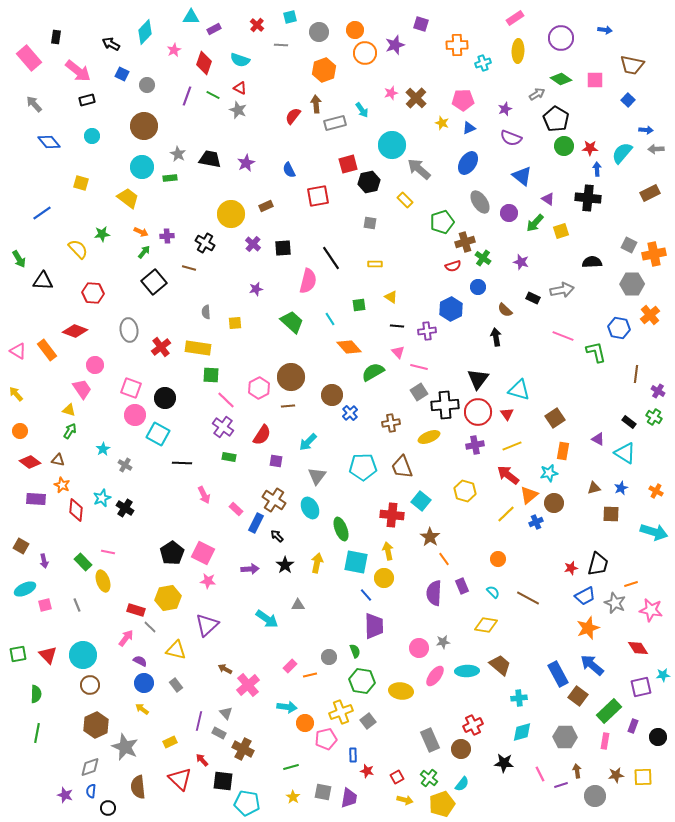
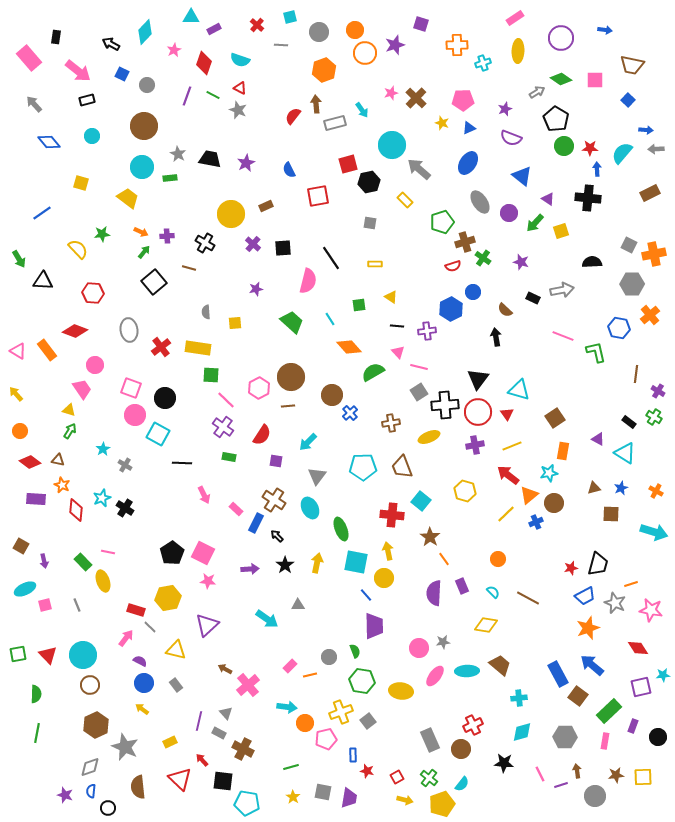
gray arrow at (537, 94): moved 2 px up
blue circle at (478, 287): moved 5 px left, 5 px down
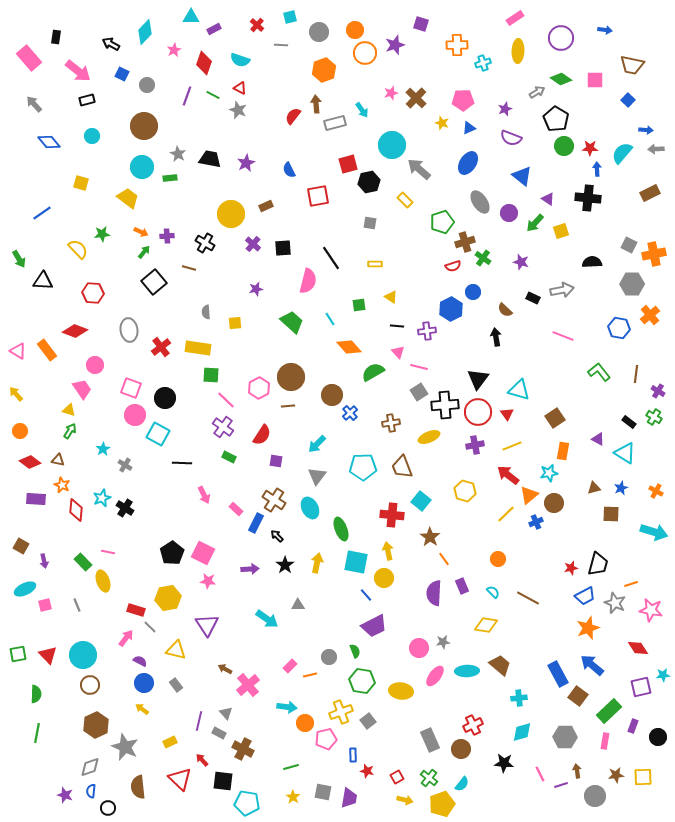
green L-shape at (596, 352): moved 3 px right, 20 px down; rotated 25 degrees counterclockwise
cyan arrow at (308, 442): moved 9 px right, 2 px down
green rectangle at (229, 457): rotated 16 degrees clockwise
purple triangle at (207, 625): rotated 20 degrees counterclockwise
purple trapezoid at (374, 626): rotated 64 degrees clockwise
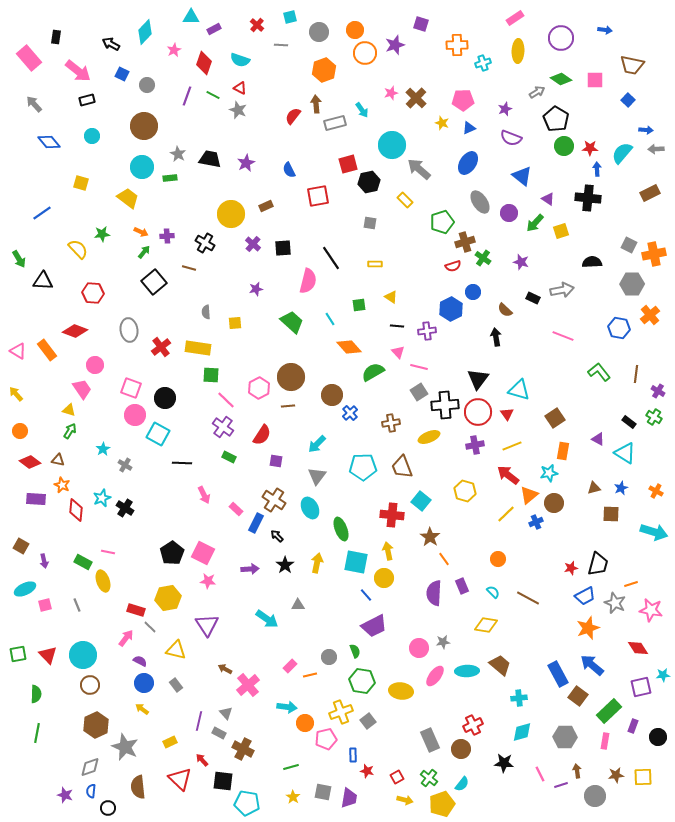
green rectangle at (83, 562): rotated 18 degrees counterclockwise
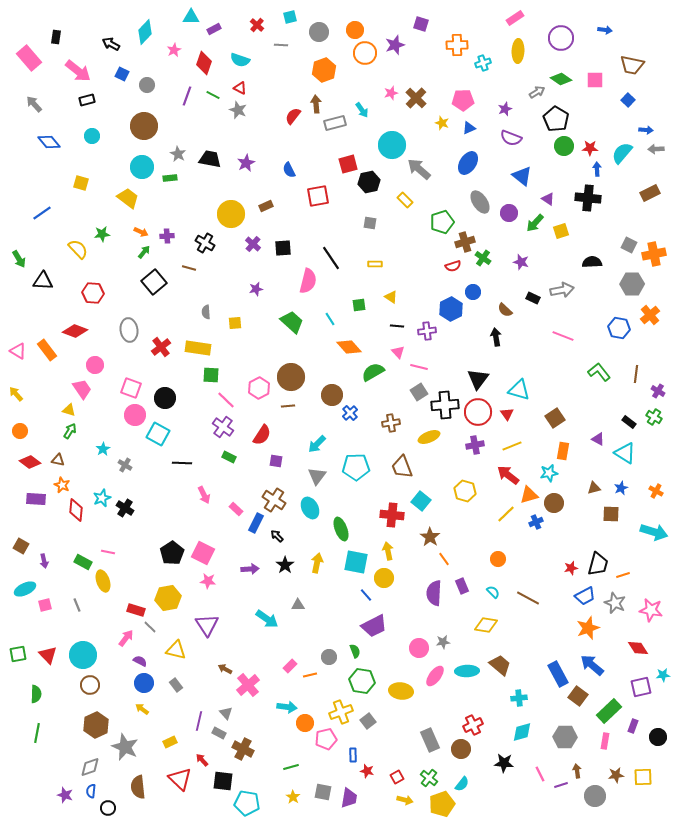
cyan pentagon at (363, 467): moved 7 px left
orange triangle at (529, 495): rotated 24 degrees clockwise
orange line at (631, 584): moved 8 px left, 9 px up
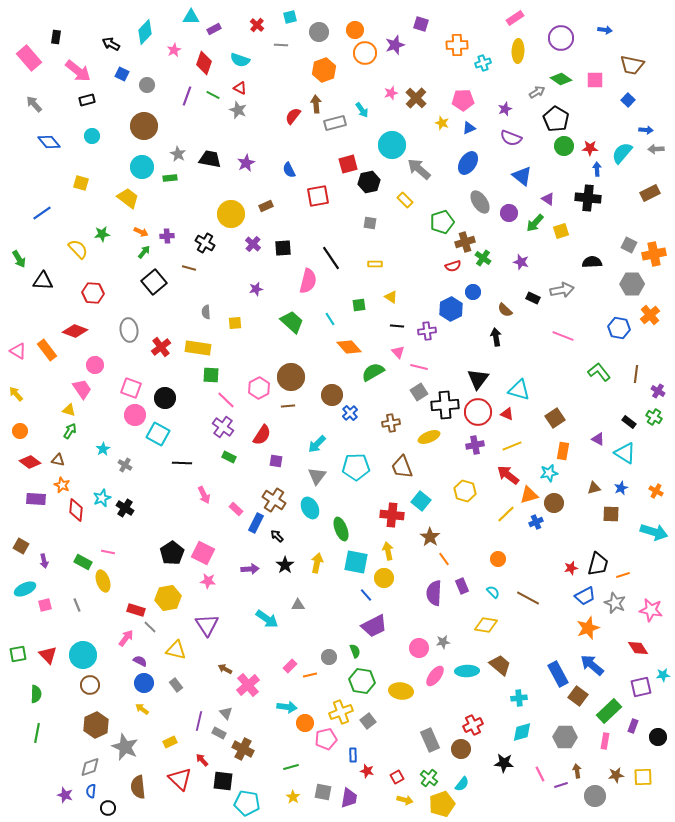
red triangle at (507, 414): rotated 32 degrees counterclockwise
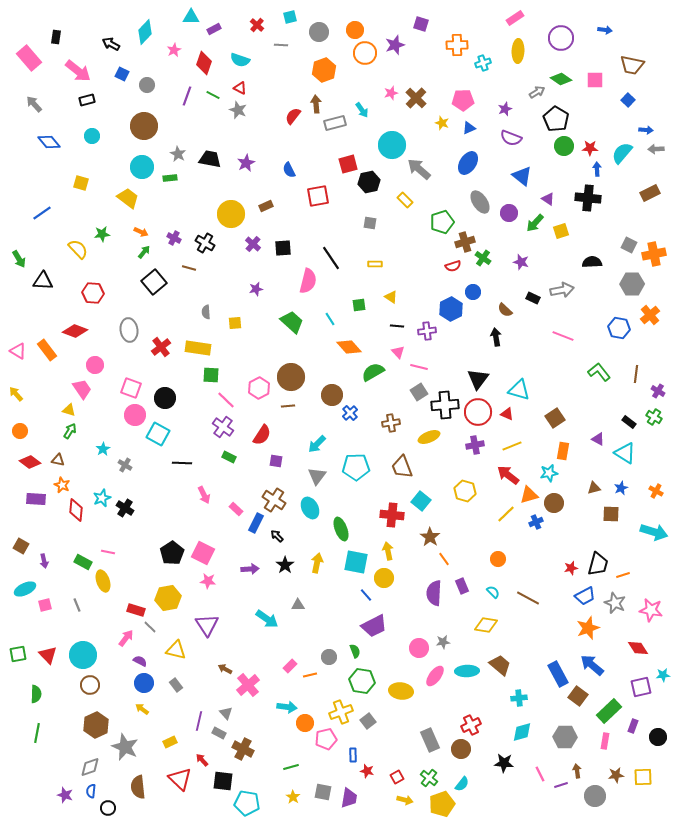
purple cross at (167, 236): moved 7 px right, 2 px down; rotated 32 degrees clockwise
red cross at (473, 725): moved 2 px left
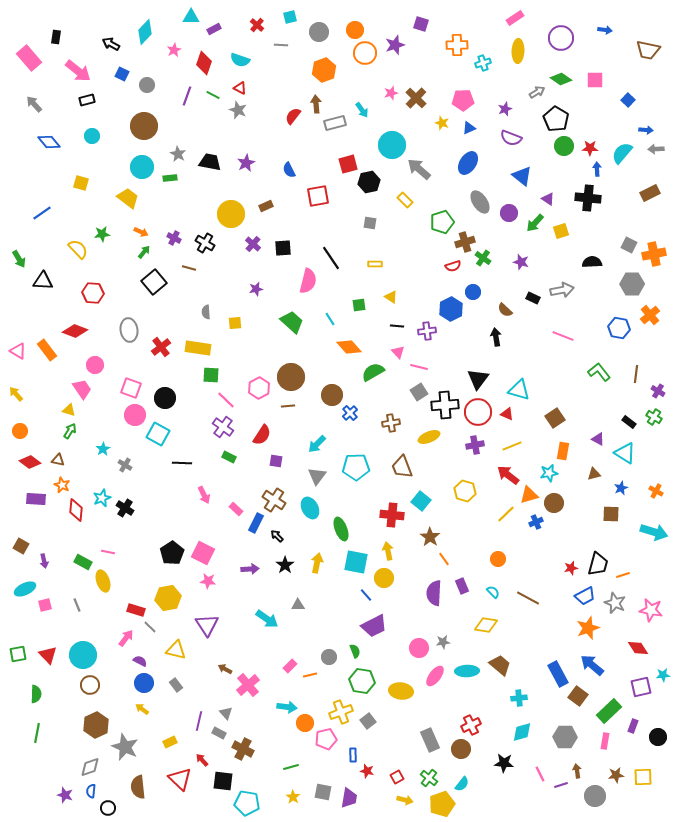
brown trapezoid at (632, 65): moved 16 px right, 15 px up
black trapezoid at (210, 159): moved 3 px down
brown triangle at (594, 488): moved 14 px up
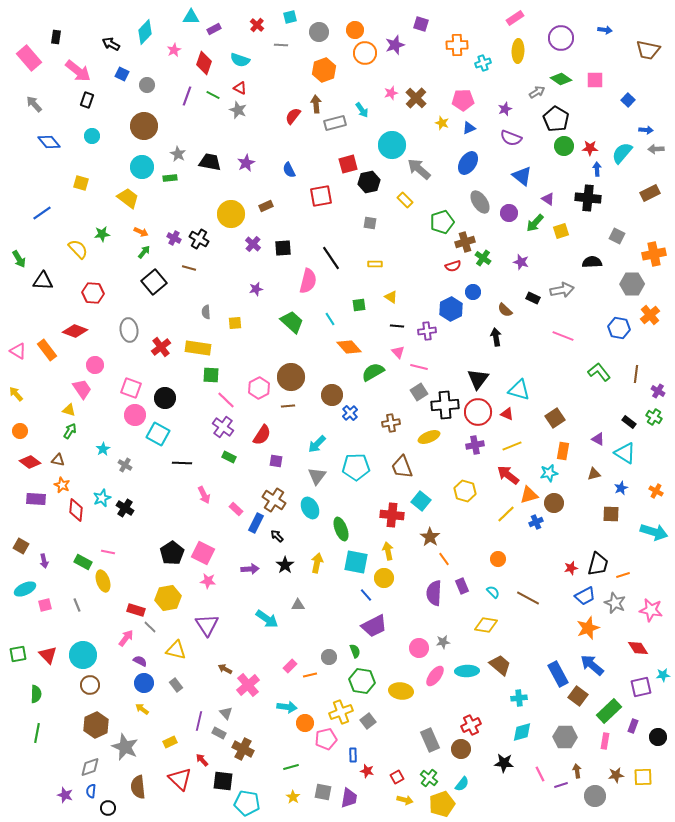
black rectangle at (87, 100): rotated 56 degrees counterclockwise
red square at (318, 196): moved 3 px right
black cross at (205, 243): moved 6 px left, 4 px up
gray square at (629, 245): moved 12 px left, 9 px up
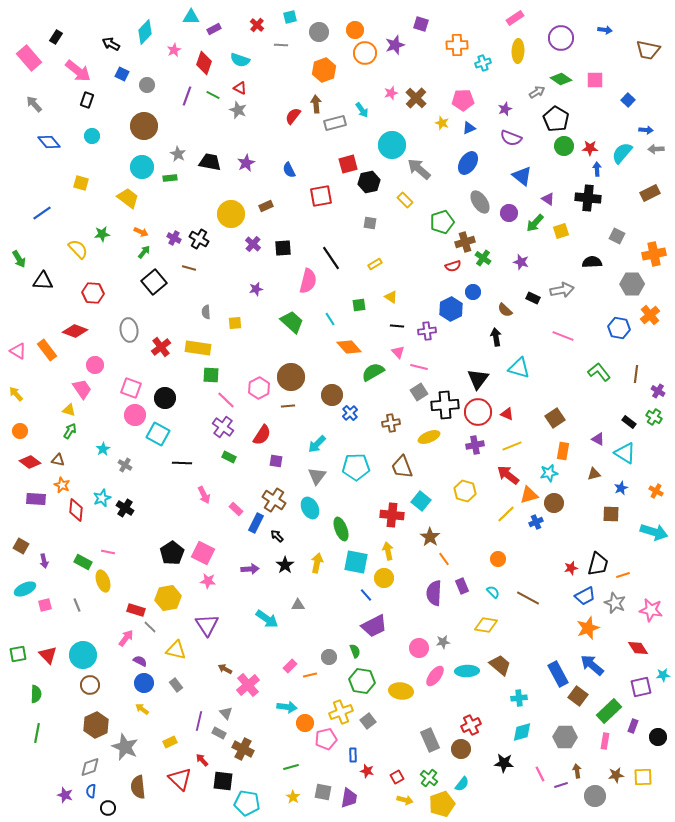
black rectangle at (56, 37): rotated 24 degrees clockwise
yellow rectangle at (375, 264): rotated 32 degrees counterclockwise
cyan triangle at (519, 390): moved 22 px up
